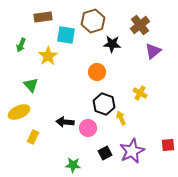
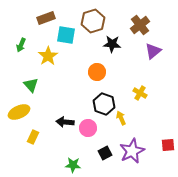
brown rectangle: moved 3 px right, 1 px down; rotated 12 degrees counterclockwise
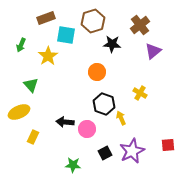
pink circle: moved 1 px left, 1 px down
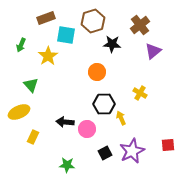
black hexagon: rotated 20 degrees counterclockwise
green star: moved 6 px left
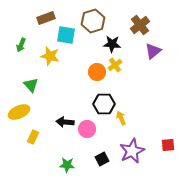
yellow star: moved 2 px right; rotated 24 degrees counterclockwise
yellow cross: moved 25 px left, 28 px up; rotated 24 degrees clockwise
black square: moved 3 px left, 6 px down
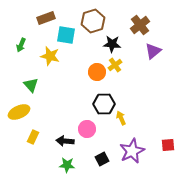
black arrow: moved 19 px down
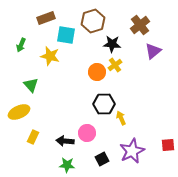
pink circle: moved 4 px down
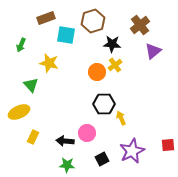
yellow star: moved 1 px left, 7 px down
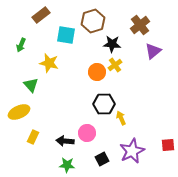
brown rectangle: moved 5 px left, 3 px up; rotated 18 degrees counterclockwise
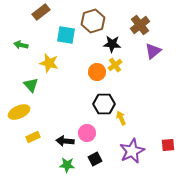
brown rectangle: moved 3 px up
green arrow: rotated 80 degrees clockwise
yellow rectangle: rotated 40 degrees clockwise
black square: moved 7 px left
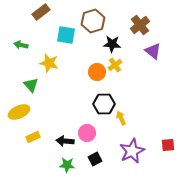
purple triangle: rotated 42 degrees counterclockwise
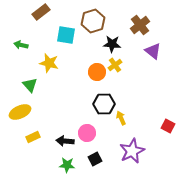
green triangle: moved 1 px left
yellow ellipse: moved 1 px right
red square: moved 19 px up; rotated 32 degrees clockwise
